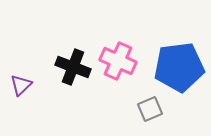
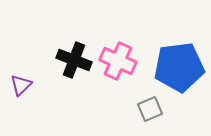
black cross: moved 1 px right, 7 px up
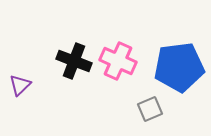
black cross: moved 1 px down
purple triangle: moved 1 px left
